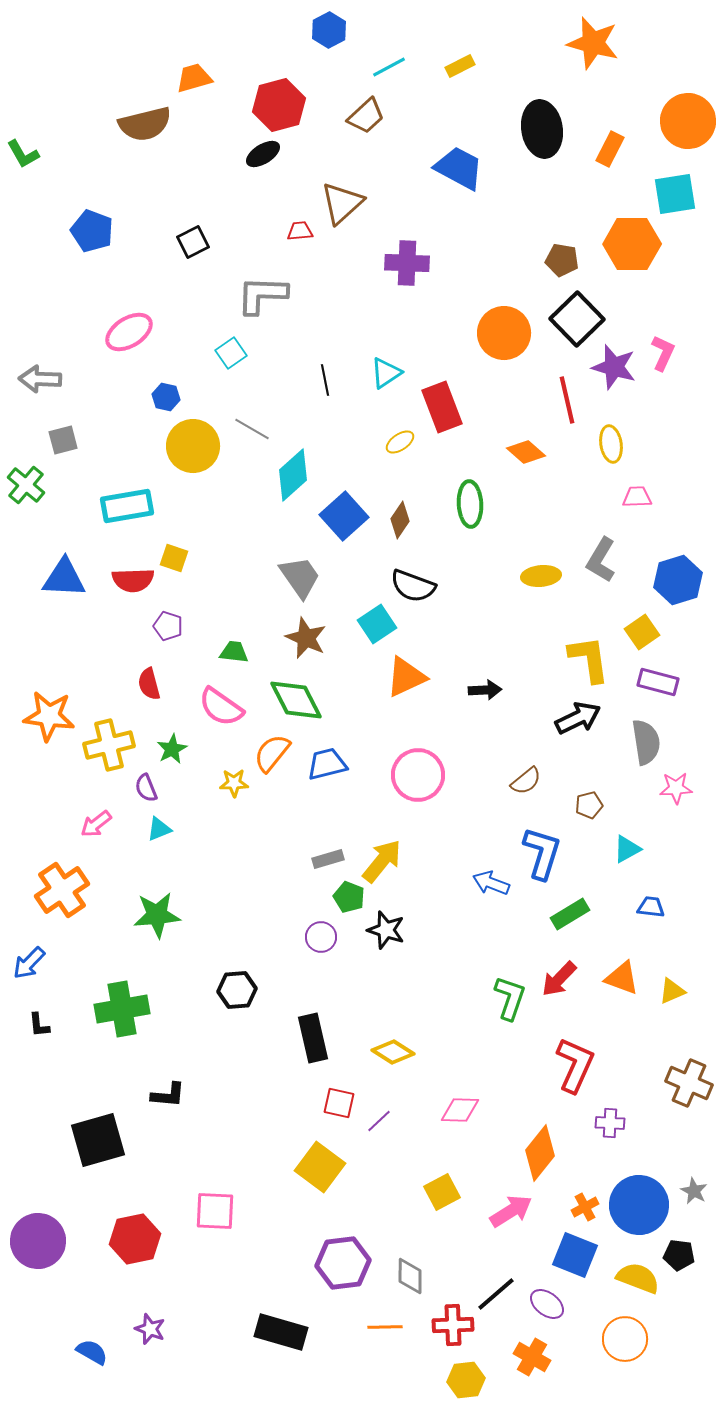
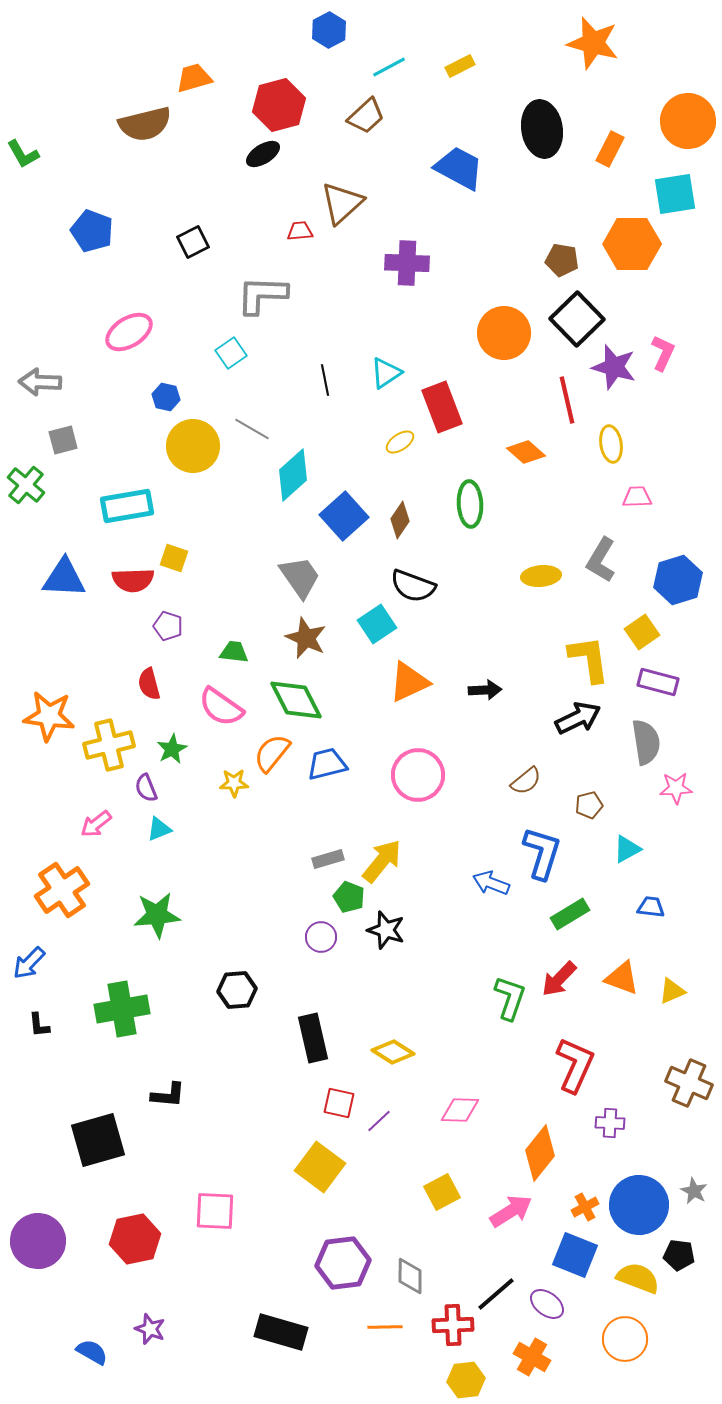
gray arrow at (40, 379): moved 3 px down
orange triangle at (406, 677): moved 3 px right, 5 px down
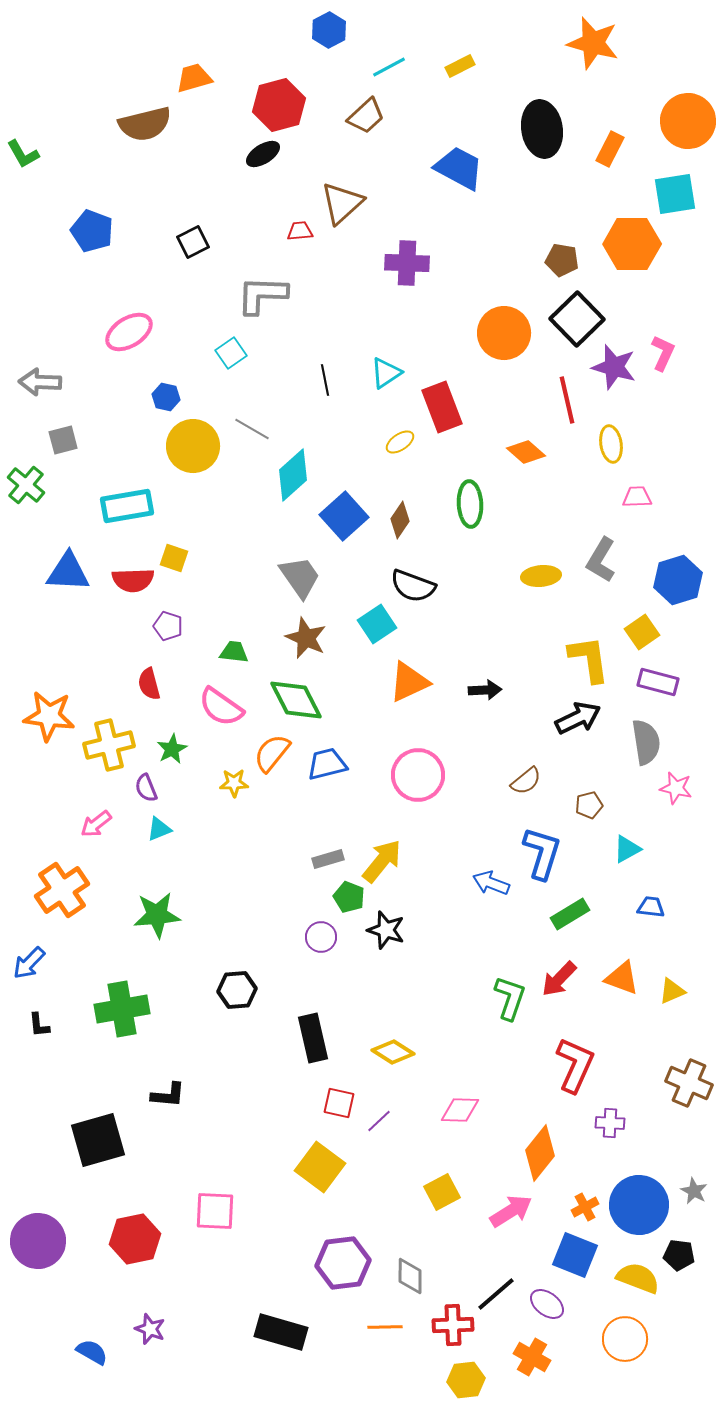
blue triangle at (64, 578): moved 4 px right, 6 px up
pink star at (676, 788): rotated 16 degrees clockwise
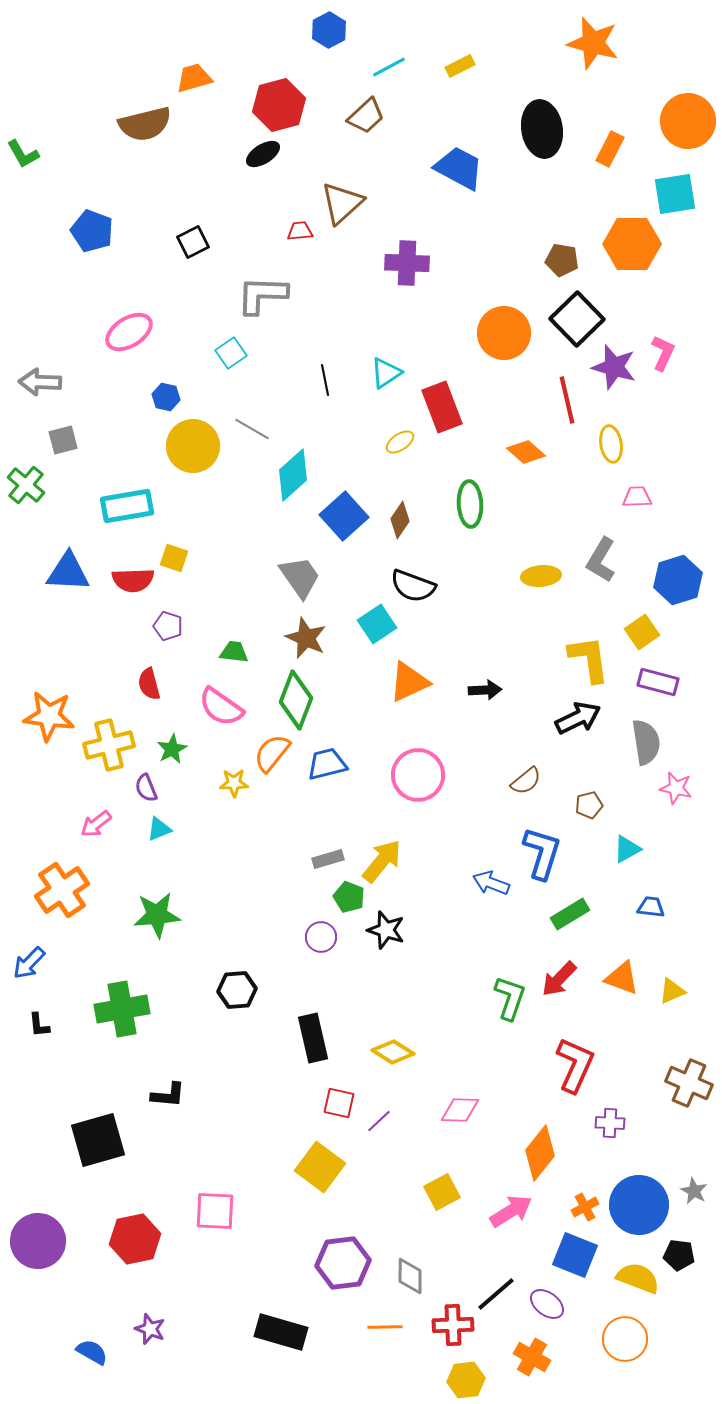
green diamond at (296, 700): rotated 48 degrees clockwise
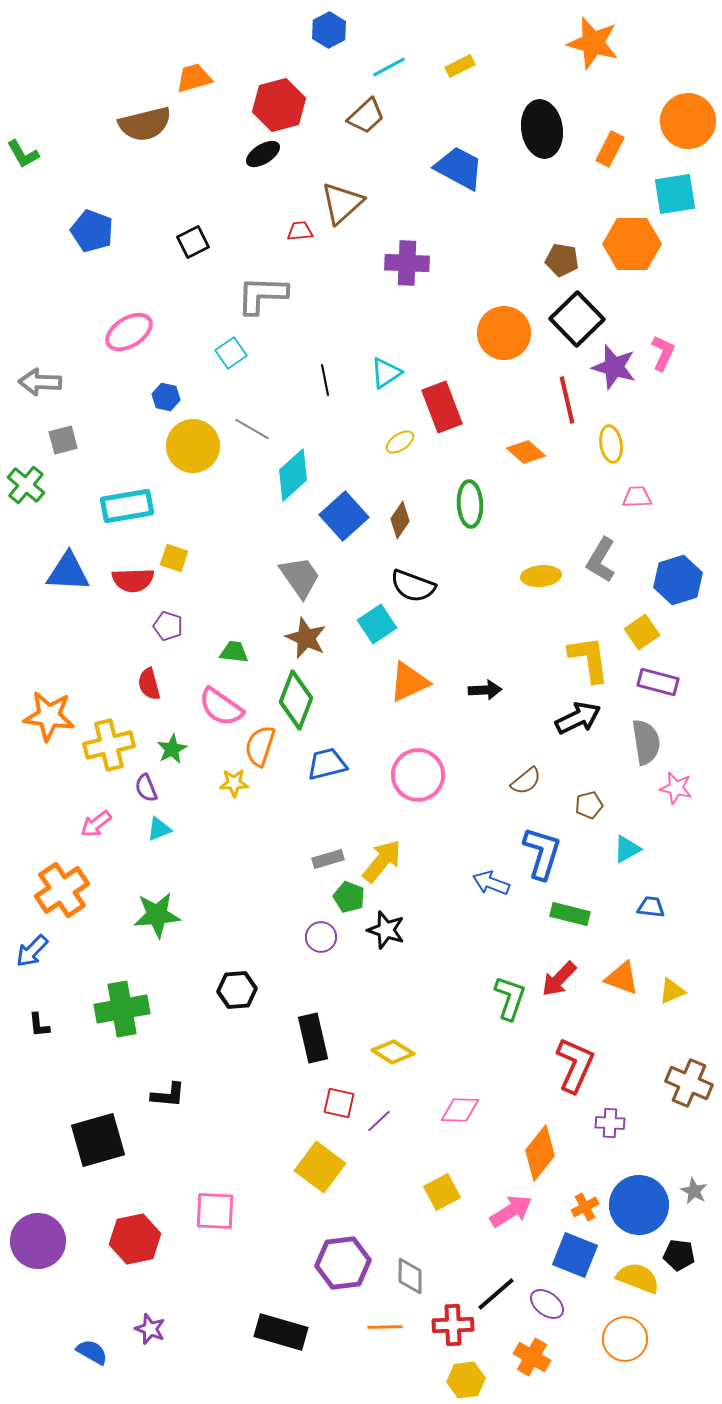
orange semicircle at (272, 753): moved 12 px left, 7 px up; rotated 21 degrees counterclockwise
green rectangle at (570, 914): rotated 45 degrees clockwise
blue arrow at (29, 963): moved 3 px right, 12 px up
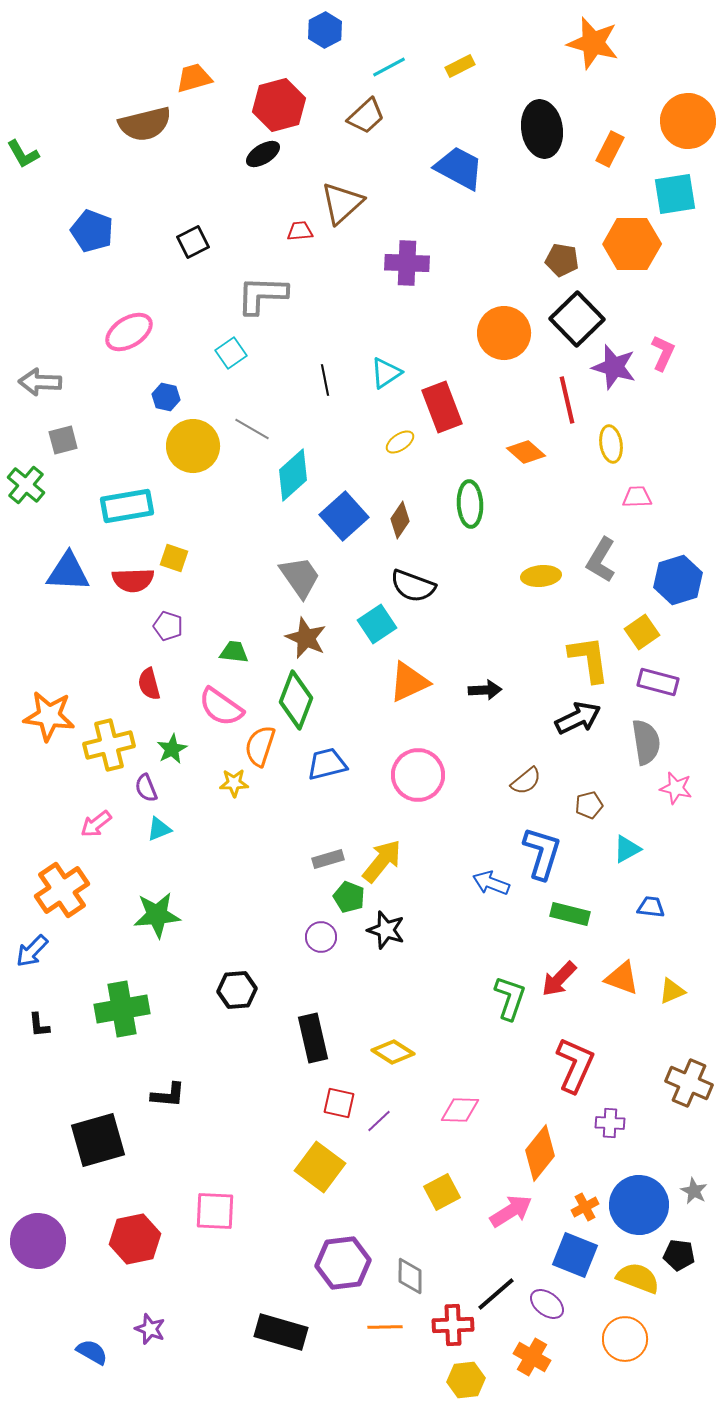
blue hexagon at (329, 30): moved 4 px left
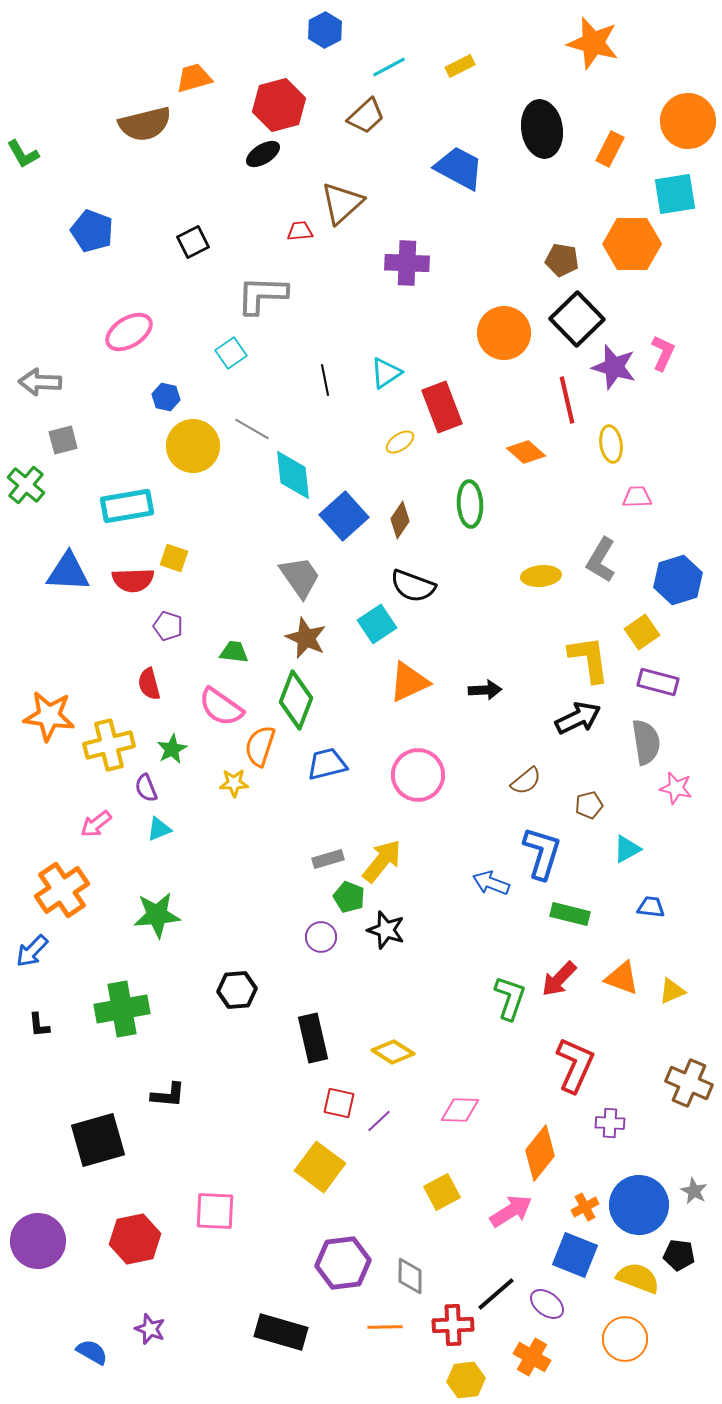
cyan diamond at (293, 475): rotated 54 degrees counterclockwise
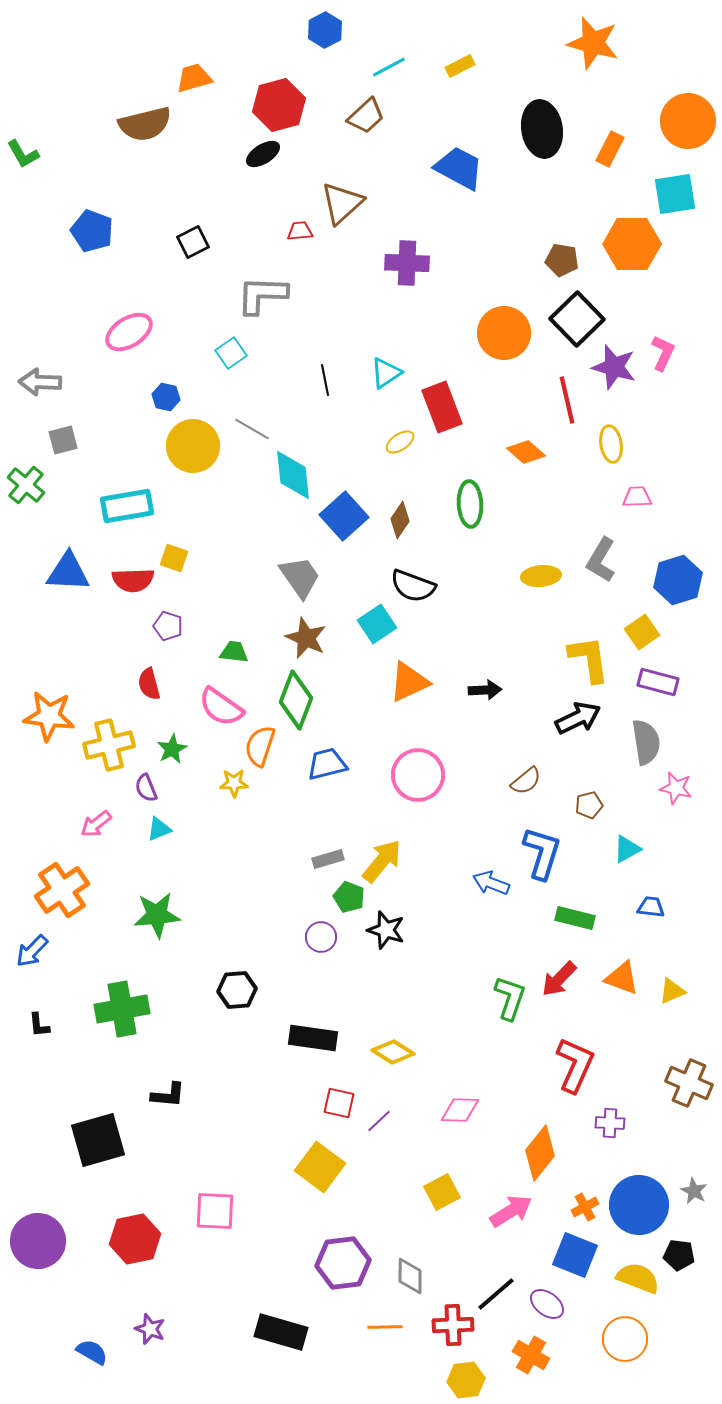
green rectangle at (570, 914): moved 5 px right, 4 px down
black rectangle at (313, 1038): rotated 69 degrees counterclockwise
orange cross at (532, 1357): moved 1 px left, 2 px up
